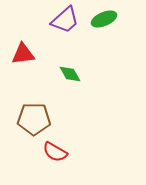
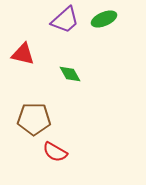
red triangle: rotated 20 degrees clockwise
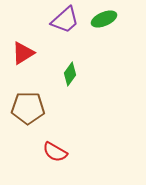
red triangle: moved 1 px up; rotated 45 degrees counterclockwise
green diamond: rotated 65 degrees clockwise
brown pentagon: moved 6 px left, 11 px up
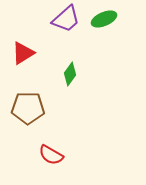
purple trapezoid: moved 1 px right, 1 px up
red semicircle: moved 4 px left, 3 px down
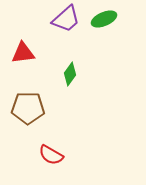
red triangle: rotated 25 degrees clockwise
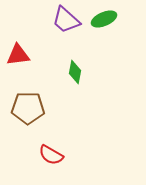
purple trapezoid: moved 1 px down; rotated 84 degrees clockwise
red triangle: moved 5 px left, 2 px down
green diamond: moved 5 px right, 2 px up; rotated 25 degrees counterclockwise
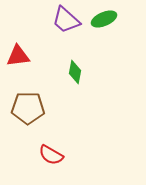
red triangle: moved 1 px down
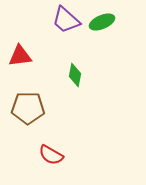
green ellipse: moved 2 px left, 3 px down
red triangle: moved 2 px right
green diamond: moved 3 px down
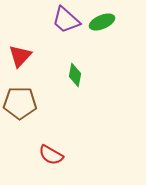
red triangle: rotated 40 degrees counterclockwise
brown pentagon: moved 8 px left, 5 px up
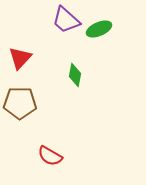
green ellipse: moved 3 px left, 7 px down
red triangle: moved 2 px down
red semicircle: moved 1 px left, 1 px down
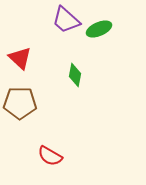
red triangle: rotated 30 degrees counterclockwise
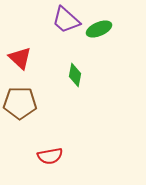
red semicircle: rotated 40 degrees counterclockwise
